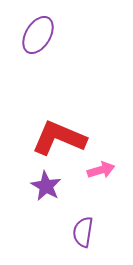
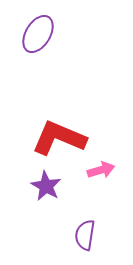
purple ellipse: moved 1 px up
purple semicircle: moved 2 px right, 3 px down
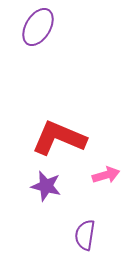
purple ellipse: moved 7 px up
pink arrow: moved 5 px right, 5 px down
purple star: rotated 16 degrees counterclockwise
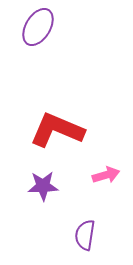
red L-shape: moved 2 px left, 8 px up
purple star: moved 3 px left; rotated 16 degrees counterclockwise
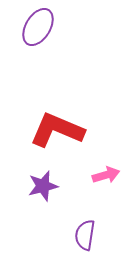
purple star: rotated 12 degrees counterclockwise
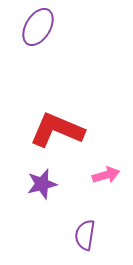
purple star: moved 1 px left, 2 px up
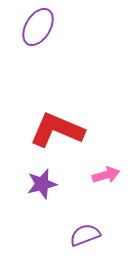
purple semicircle: rotated 60 degrees clockwise
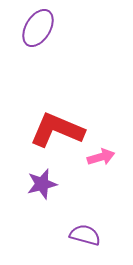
purple ellipse: moved 1 px down
pink arrow: moved 5 px left, 18 px up
purple semicircle: rotated 36 degrees clockwise
